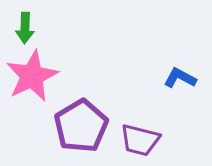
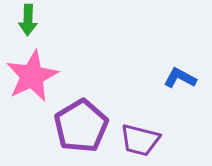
green arrow: moved 3 px right, 8 px up
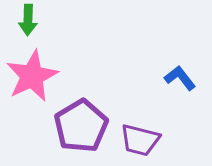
blue L-shape: rotated 24 degrees clockwise
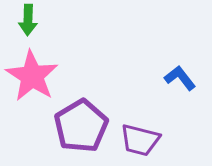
pink star: rotated 14 degrees counterclockwise
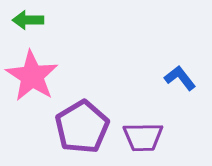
green arrow: rotated 88 degrees clockwise
purple pentagon: moved 1 px right, 1 px down
purple trapezoid: moved 3 px right, 3 px up; rotated 15 degrees counterclockwise
